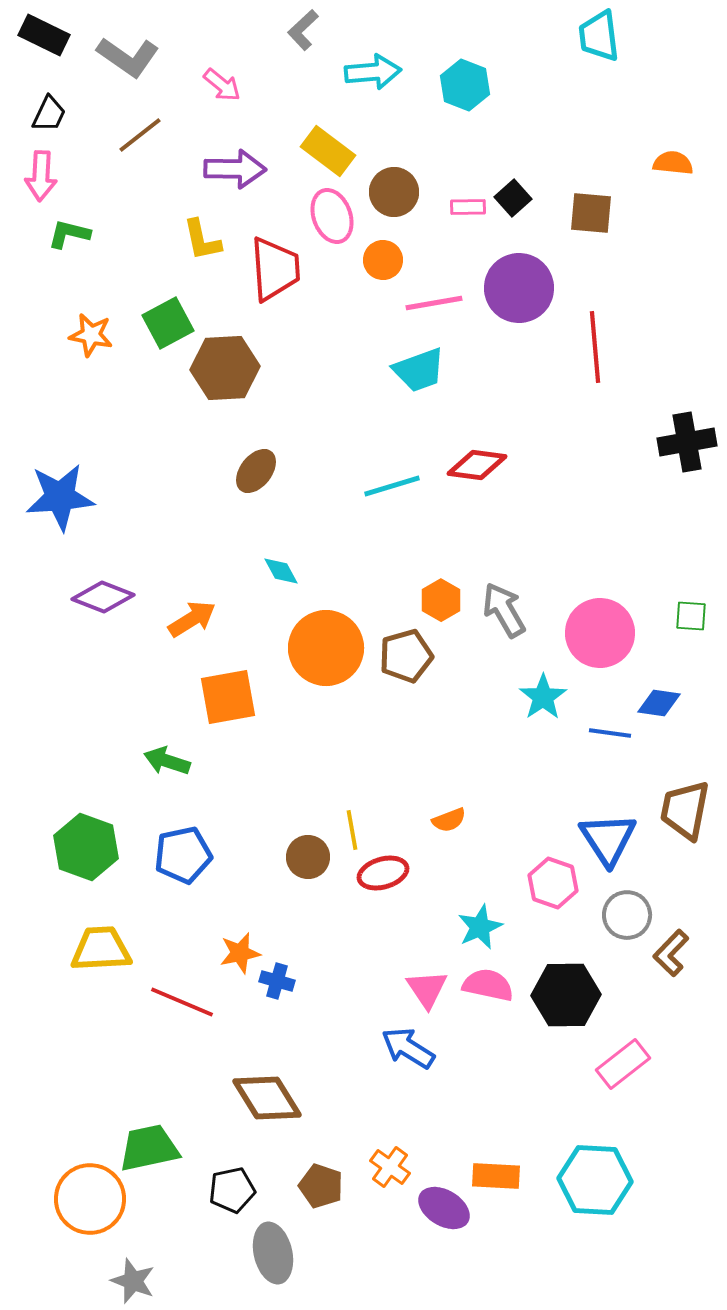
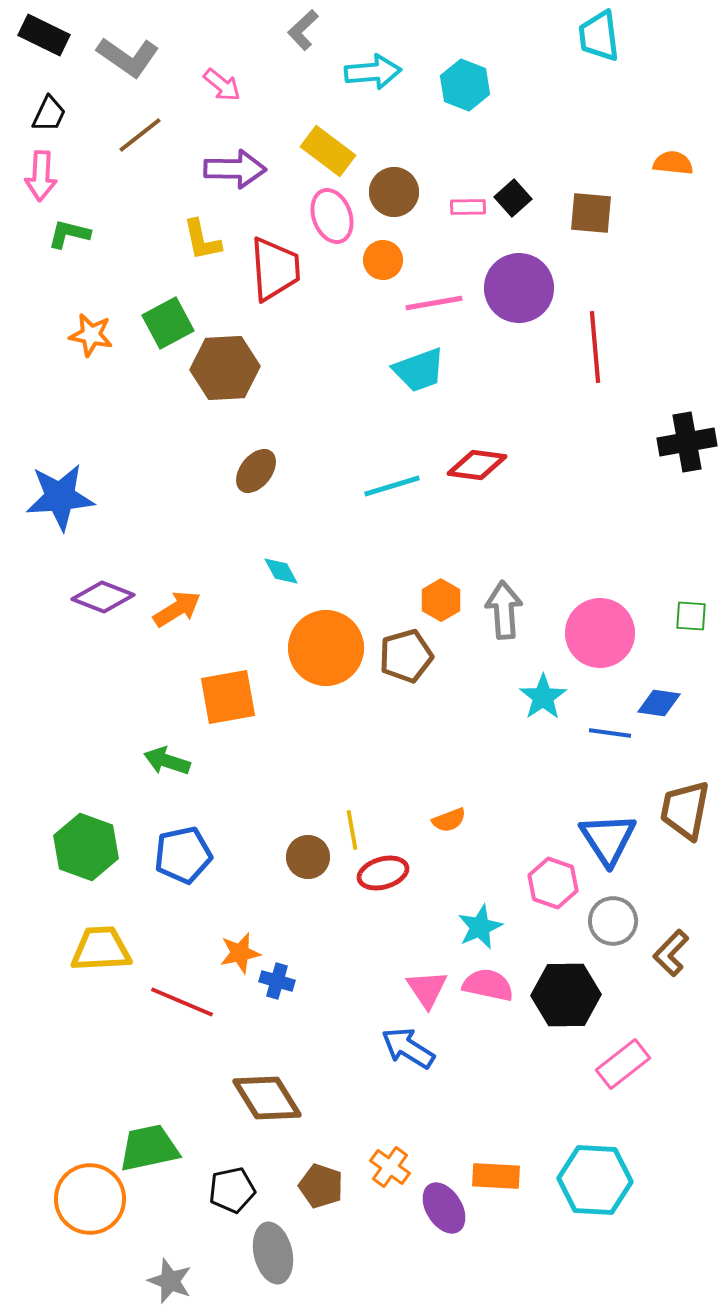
gray arrow at (504, 610): rotated 26 degrees clockwise
orange arrow at (192, 619): moved 15 px left, 10 px up
gray circle at (627, 915): moved 14 px left, 6 px down
purple ellipse at (444, 1208): rotated 27 degrees clockwise
gray star at (133, 1281): moved 37 px right
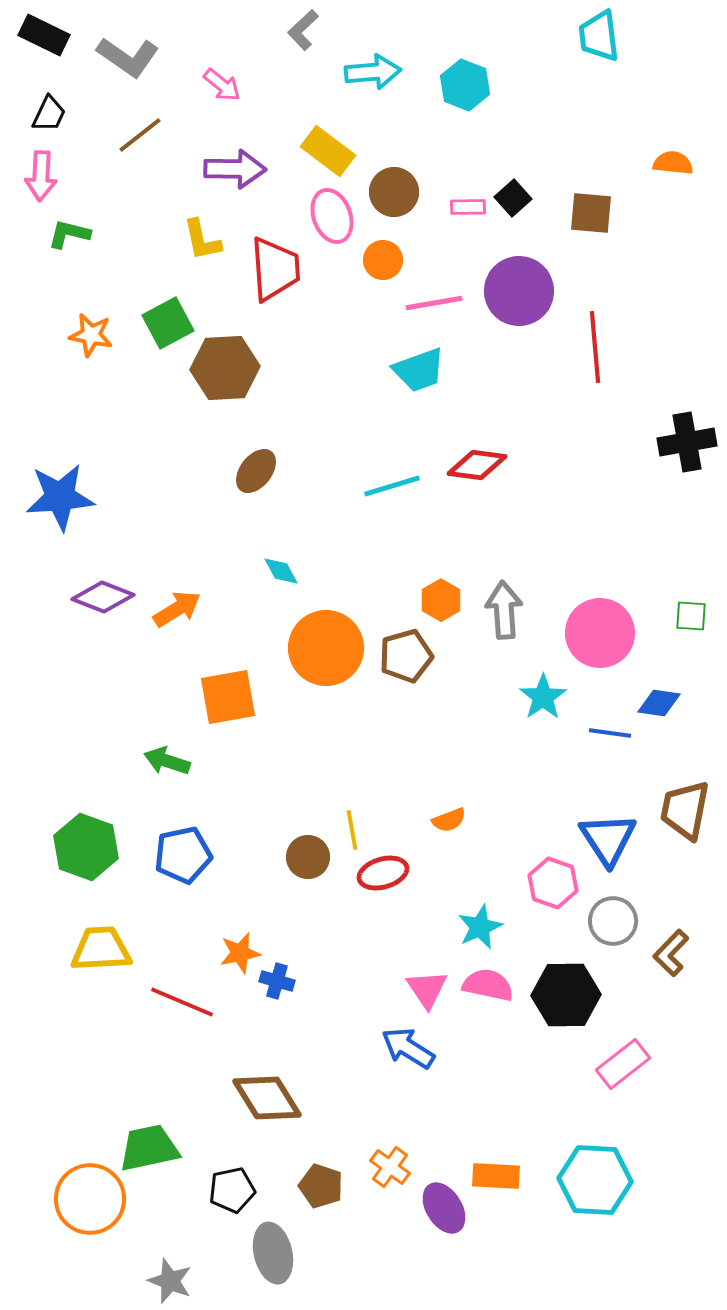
purple circle at (519, 288): moved 3 px down
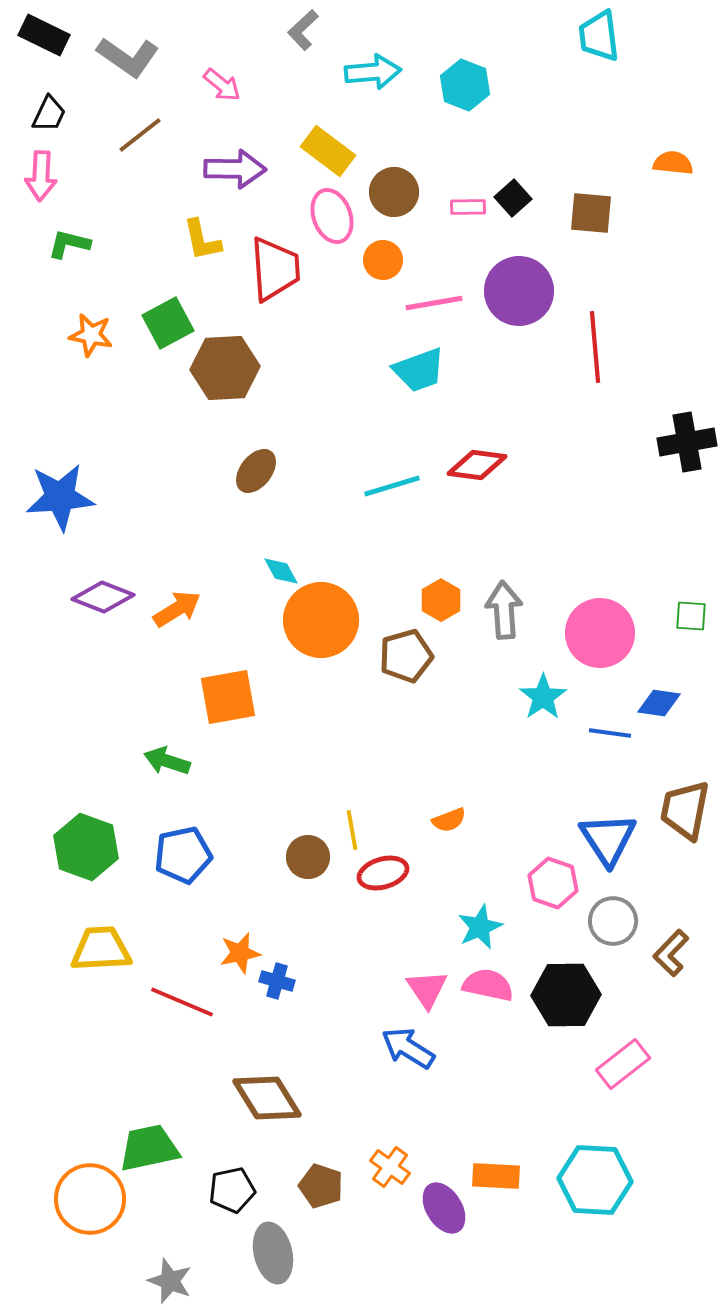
green L-shape at (69, 234): moved 10 px down
orange circle at (326, 648): moved 5 px left, 28 px up
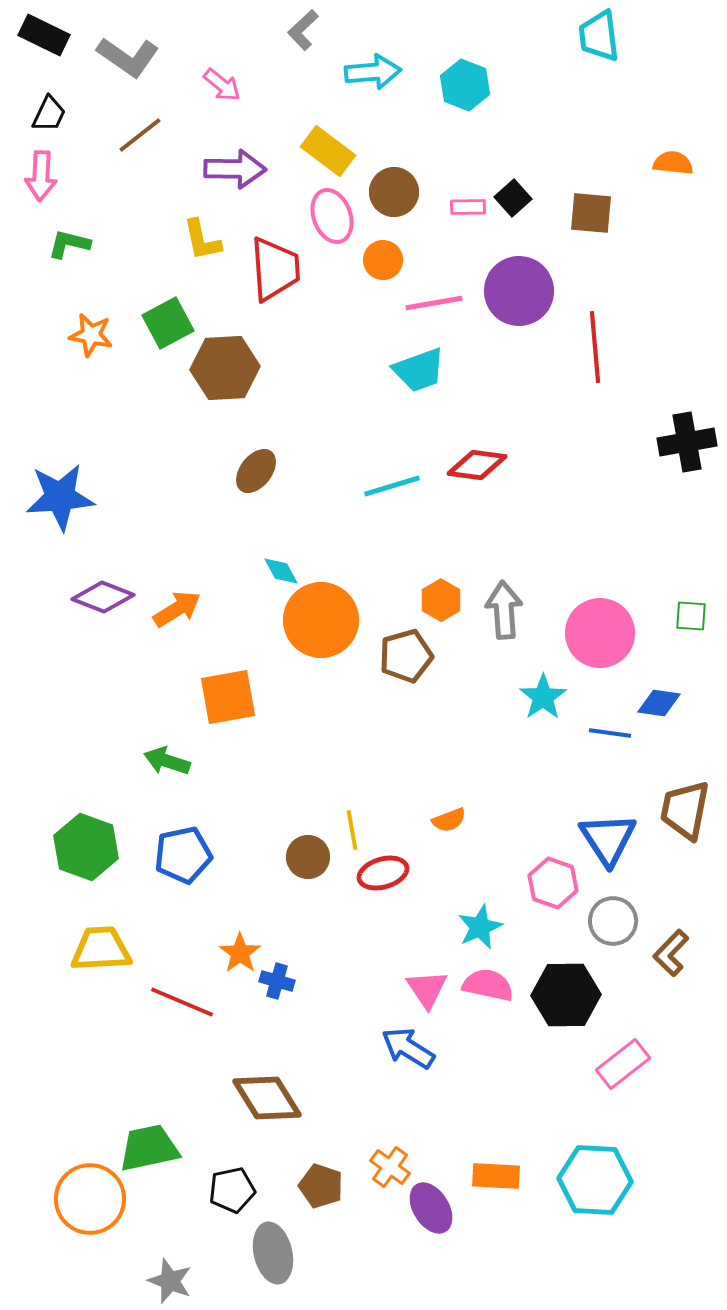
orange star at (240, 953): rotated 24 degrees counterclockwise
purple ellipse at (444, 1208): moved 13 px left
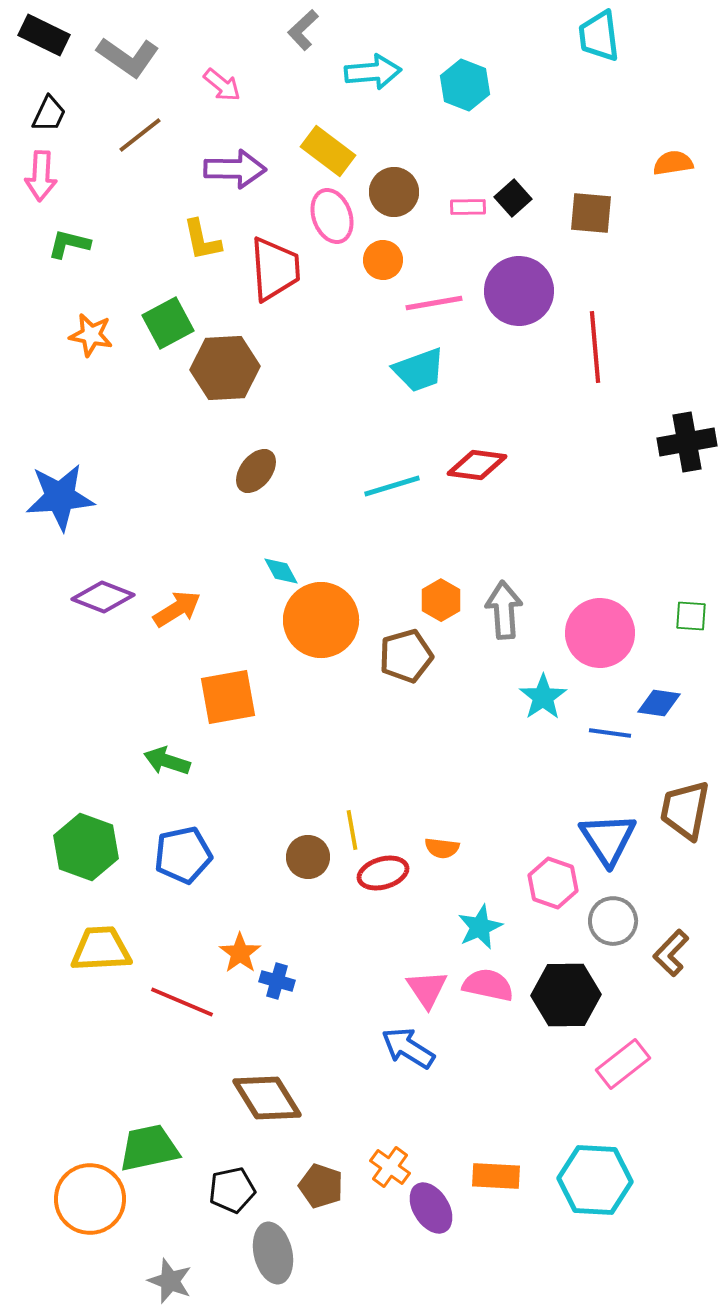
orange semicircle at (673, 163): rotated 15 degrees counterclockwise
orange semicircle at (449, 820): moved 7 px left, 28 px down; rotated 28 degrees clockwise
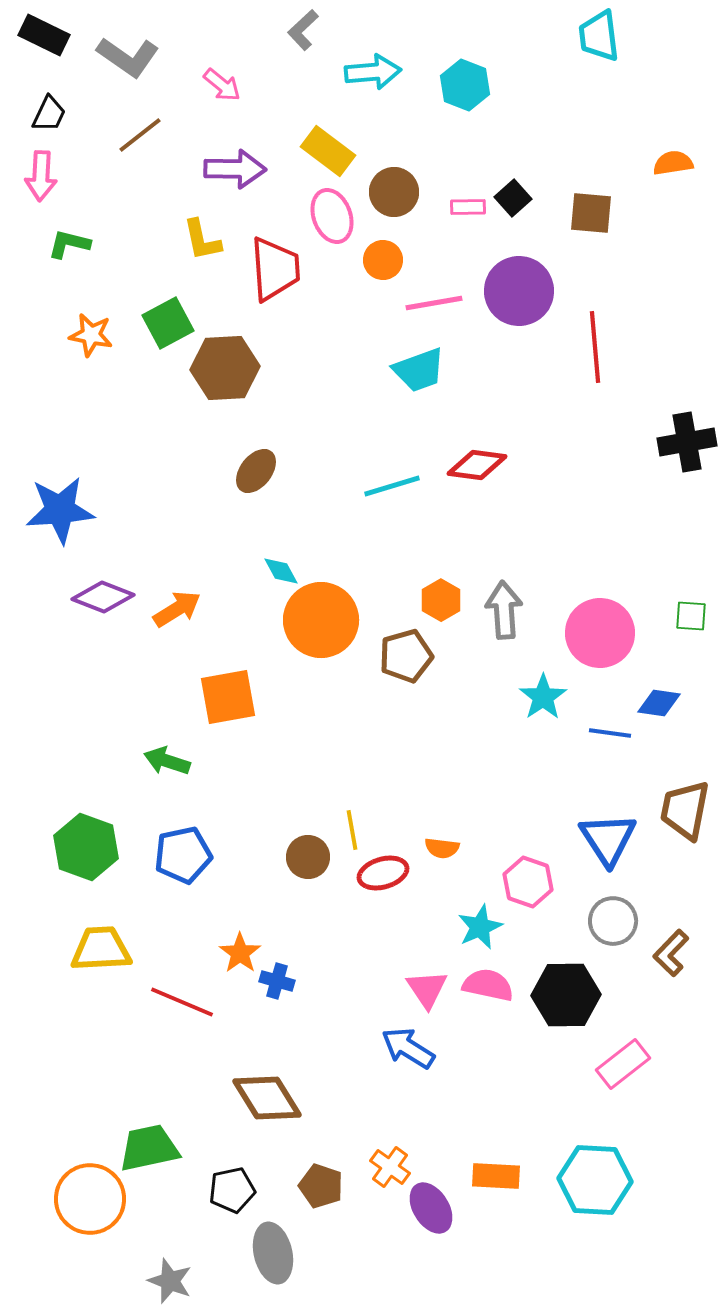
blue star at (60, 497): moved 13 px down
pink hexagon at (553, 883): moved 25 px left, 1 px up
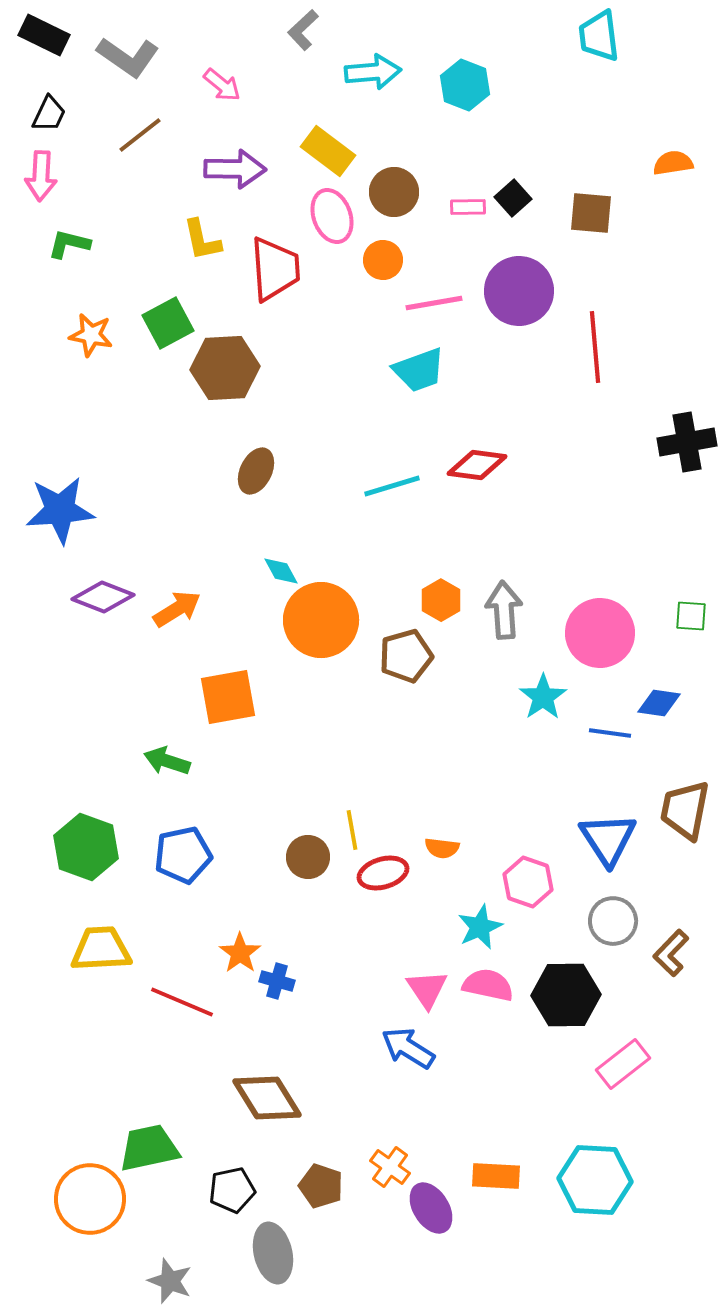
brown ellipse at (256, 471): rotated 12 degrees counterclockwise
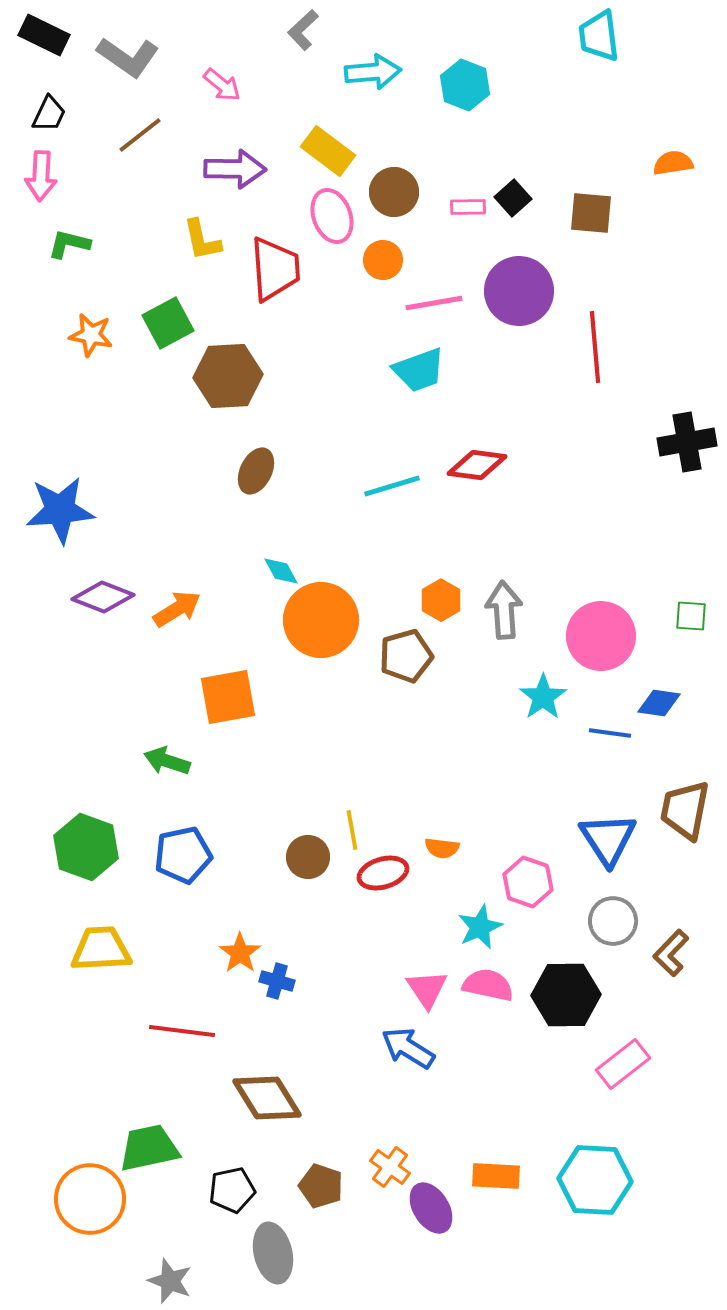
brown hexagon at (225, 368): moved 3 px right, 8 px down
pink circle at (600, 633): moved 1 px right, 3 px down
red line at (182, 1002): moved 29 px down; rotated 16 degrees counterclockwise
